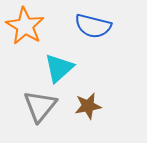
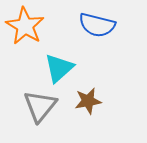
blue semicircle: moved 4 px right, 1 px up
brown star: moved 5 px up
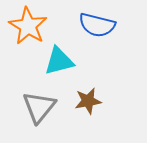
orange star: moved 3 px right
cyan triangle: moved 7 px up; rotated 28 degrees clockwise
gray triangle: moved 1 px left, 1 px down
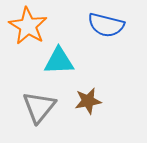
blue semicircle: moved 9 px right
cyan triangle: rotated 12 degrees clockwise
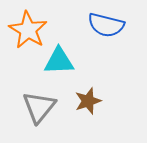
orange star: moved 4 px down
brown star: rotated 8 degrees counterclockwise
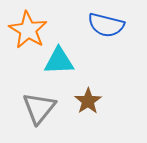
brown star: rotated 16 degrees counterclockwise
gray triangle: moved 1 px down
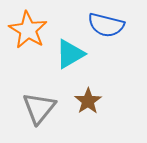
cyan triangle: moved 11 px right, 7 px up; rotated 28 degrees counterclockwise
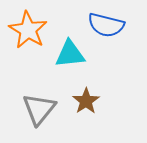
cyan triangle: rotated 24 degrees clockwise
brown star: moved 2 px left
gray triangle: moved 1 px down
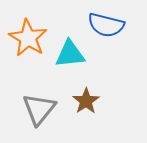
orange star: moved 8 px down
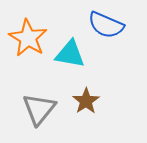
blue semicircle: rotated 9 degrees clockwise
cyan triangle: rotated 16 degrees clockwise
